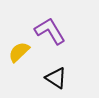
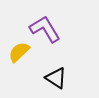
purple L-shape: moved 5 px left, 2 px up
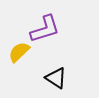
purple L-shape: rotated 104 degrees clockwise
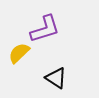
yellow semicircle: moved 1 px down
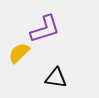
black triangle: rotated 25 degrees counterclockwise
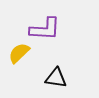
purple L-shape: rotated 20 degrees clockwise
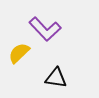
purple L-shape: rotated 44 degrees clockwise
